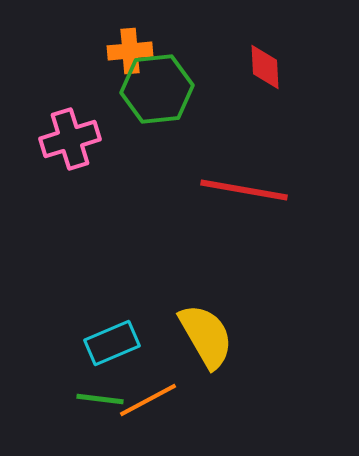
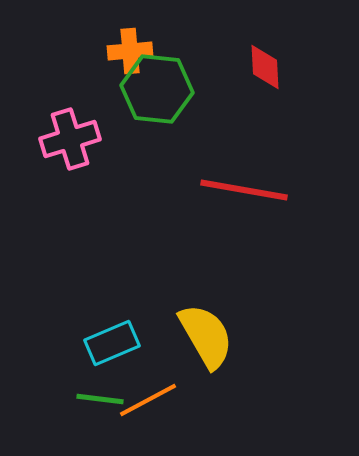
green hexagon: rotated 12 degrees clockwise
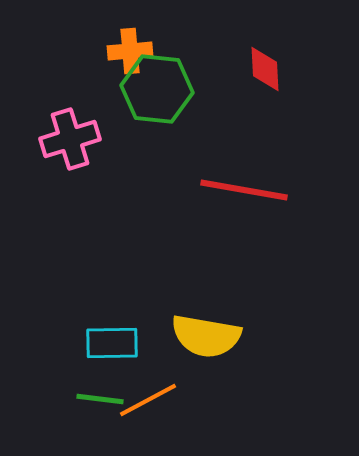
red diamond: moved 2 px down
yellow semicircle: rotated 130 degrees clockwise
cyan rectangle: rotated 22 degrees clockwise
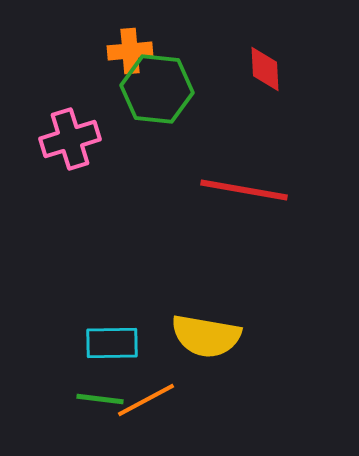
orange line: moved 2 px left
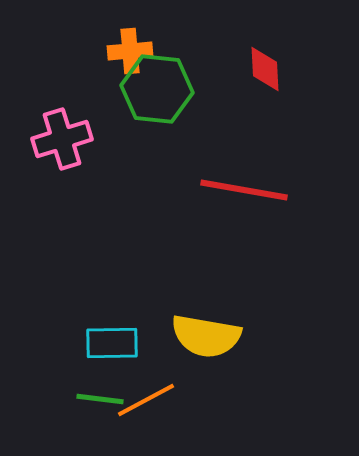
pink cross: moved 8 px left
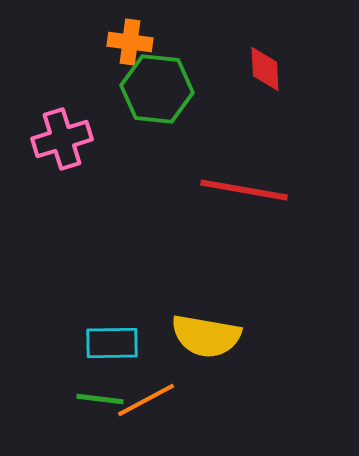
orange cross: moved 9 px up; rotated 12 degrees clockwise
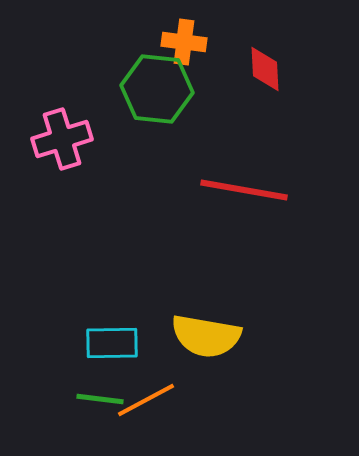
orange cross: moved 54 px right
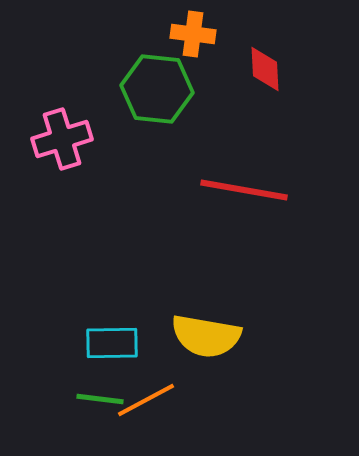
orange cross: moved 9 px right, 8 px up
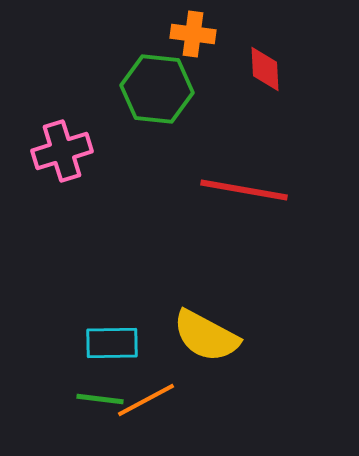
pink cross: moved 12 px down
yellow semicircle: rotated 18 degrees clockwise
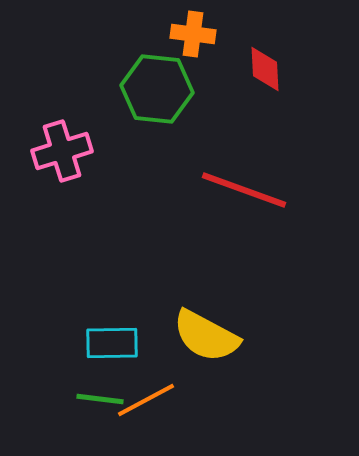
red line: rotated 10 degrees clockwise
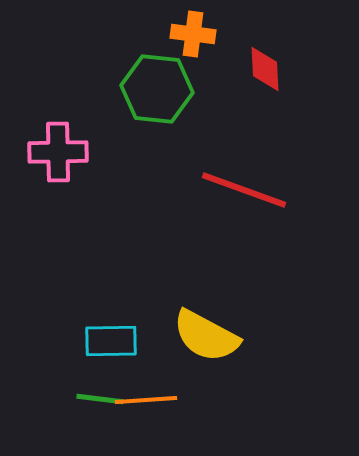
pink cross: moved 4 px left, 1 px down; rotated 16 degrees clockwise
cyan rectangle: moved 1 px left, 2 px up
orange line: rotated 24 degrees clockwise
